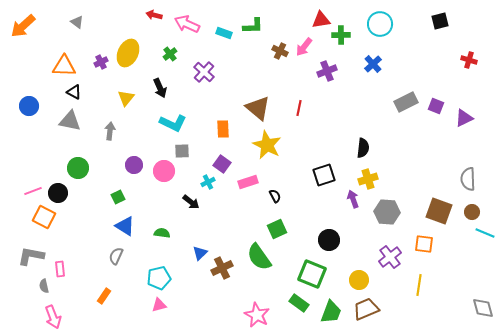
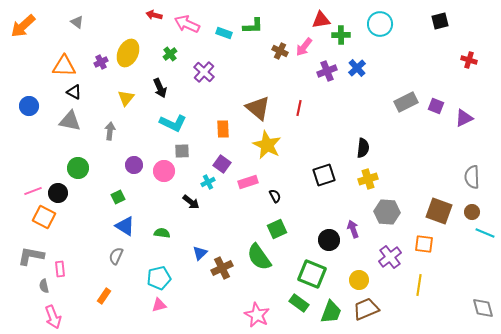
blue cross at (373, 64): moved 16 px left, 4 px down
gray semicircle at (468, 179): moved 4 px right, 2 px up
purple arrow at (353, 199): moved 30 px down
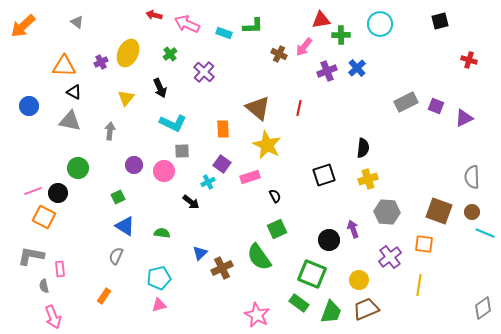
brown cross at (280, 51): moved 1 px left, 3 px down
pink rectangle at (248, 182): moved 2 px right, 5 px up
gray diamond at (483, 308): rotated 70 degrees clockwise
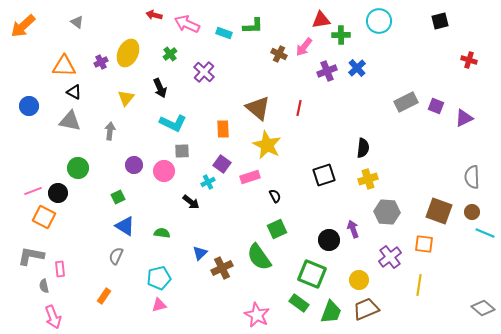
cyan circle at (380, 24): moved 1 px left, 3 px up
gray diamond at (483, 308): rotated 75 degrees clockwise
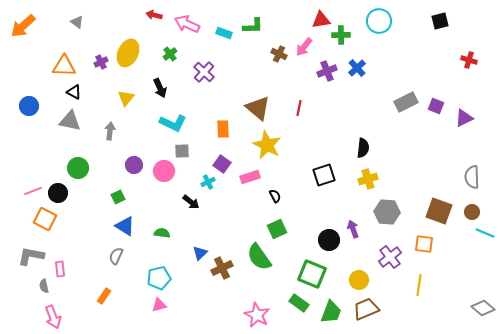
orange square at (44, 217): moved 1 px right, 2 px down
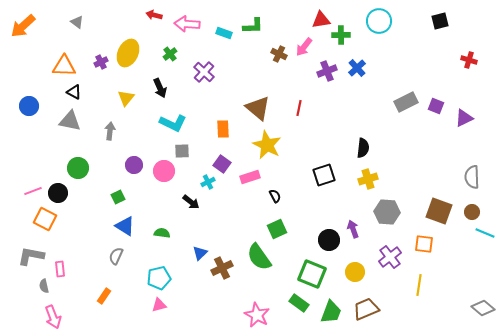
pink arrow at (187, 24): rotated 20 degrees counterclockwise
yellow circle at (359, 280): moved 4 px left, 8 px up
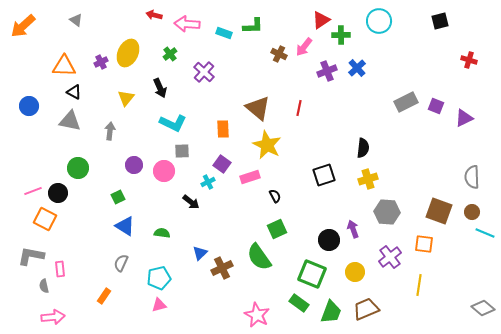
red triangle at (321, 20): rotated 24 degrees counterclockwise
gray triangle at (77, 22): moved 1 px left, 2 px up
gray semicircle at (116, 256): moved 5 px right, 7 px down
pink arrow at (53, 317): rotated 75 degrees counterclockwise
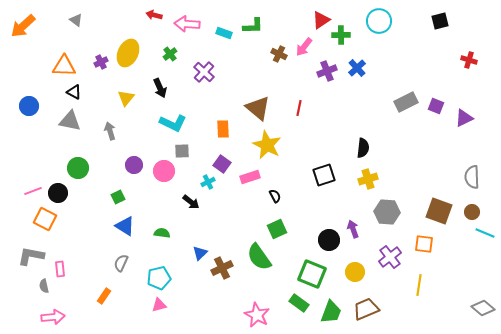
gray arrow at (110, 131): rotated 24 degrees counterclockwise
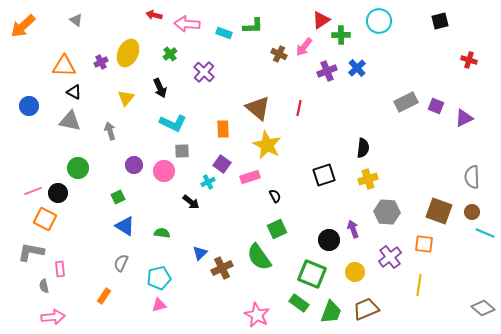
gray L-shape at (31, 256): moved 4 px up
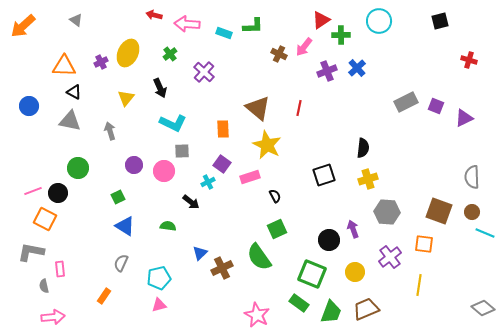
green semicircle at (162, 233): moved 6 px right, 7 px up
